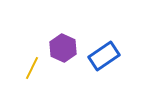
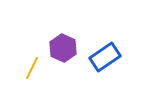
blue rectangle: moved 1 px right, 1 px down
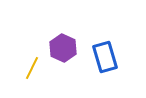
blue rectangle: rotated 72 degrees counterclockwise
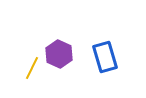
purple hexagon: moved 4 px left, 6 px down
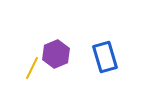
purple hexagon: moved 3 px left; rotated 12 degrees clockwise
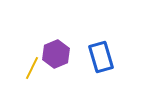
blue rectangle: moved 4 px left
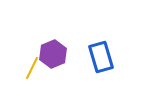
purple hexagon: moved 3 px left
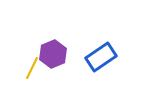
blue rectangle: rotated 72 degrees clockwise
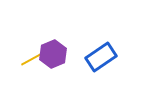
yellow line: moved 9 px up; rotated 35 degrees clockwise
